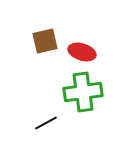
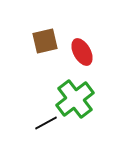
red ellipse: rotated 44 degrees clockwise
green cross: moved 8 px left, 7 px down; rotated 30 degrees counterclockwise
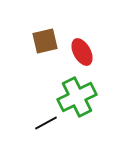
green cross: moved 2 px right, 2 px up; rotated 12 degrees clockwise
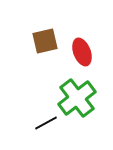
red ellipse: rotated 8 degrees clockwise
green cross: moved 1 px down; rotated 12 degrees counterclockwise
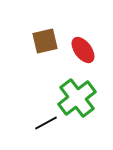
red ellipse: moved 1 px right, 2 px up; rotated 16 degrees counterclockwise
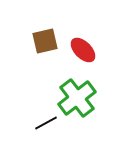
red ellipse: rotated 8 degrees counterclockwise
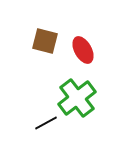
brown square: rotated 28 degrees clockwise
red ellipse: rotated 16 degrees clockwise
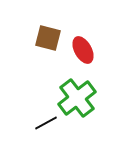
brown square: moved 3 px right, 3 px up
